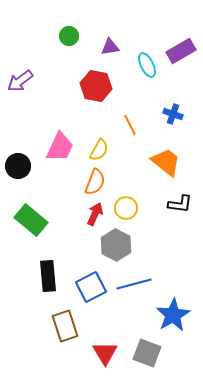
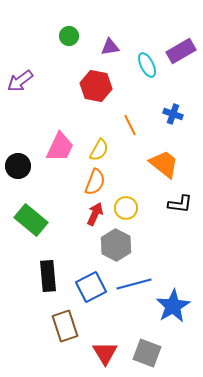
orange trapezoid: moved 2 px left, 2 px down
blue star: moved 9 px up
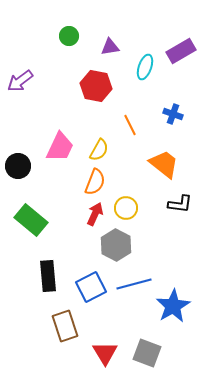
cyan ellipse: moved 2 px left, 2 px down; rotated 45 degrees clockwise
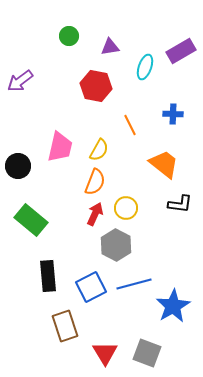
blue cross: rotated 18 degrees counterclockwise
pink trapezoid: rotated 12 degrees counterclockwise
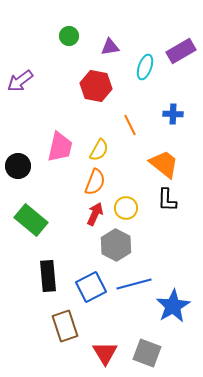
black L-shape: moved 13 px left, 4 px up; rotated 85 degrees clockwise
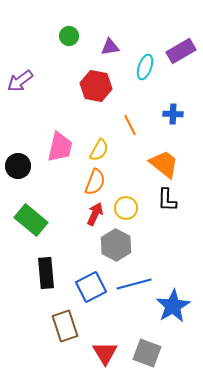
black rectangle: moved 2 px left, 3 px up
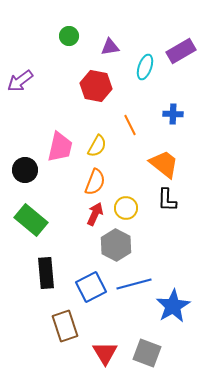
yellow semicircle: moved 2 px left, 4 px up
black circle: moved 7 px right, 4 px down
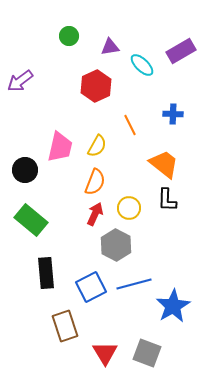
cyan ellipse: moved 3 px left, 2 px up; rotated 65 degrees counterclockwise
red hexagon: rotated 24 degrees clockwise
yellow circle: moved 3 px right
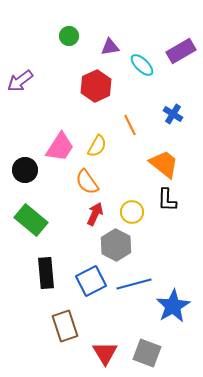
blue cross: rotated 30 degrees clockwise
pink trapezoid: rotated 20 degrees clockwise
orange semicircle: moved 8 px left; rotated 124 degrees clockwise
yellow circle: moved 3 px right, 4 px down
blue square: moved 6 px up
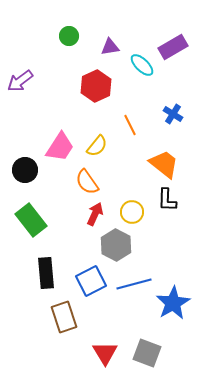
purple rectangle: moved 8 px left, 4 px up
yellow semicircle: rotated 10 degrees clockwise
green rectangle: rotated 12 degrees clockwise
blue star: moved 3 px up
brown rectangle: moved 1 px left, 9 px up
